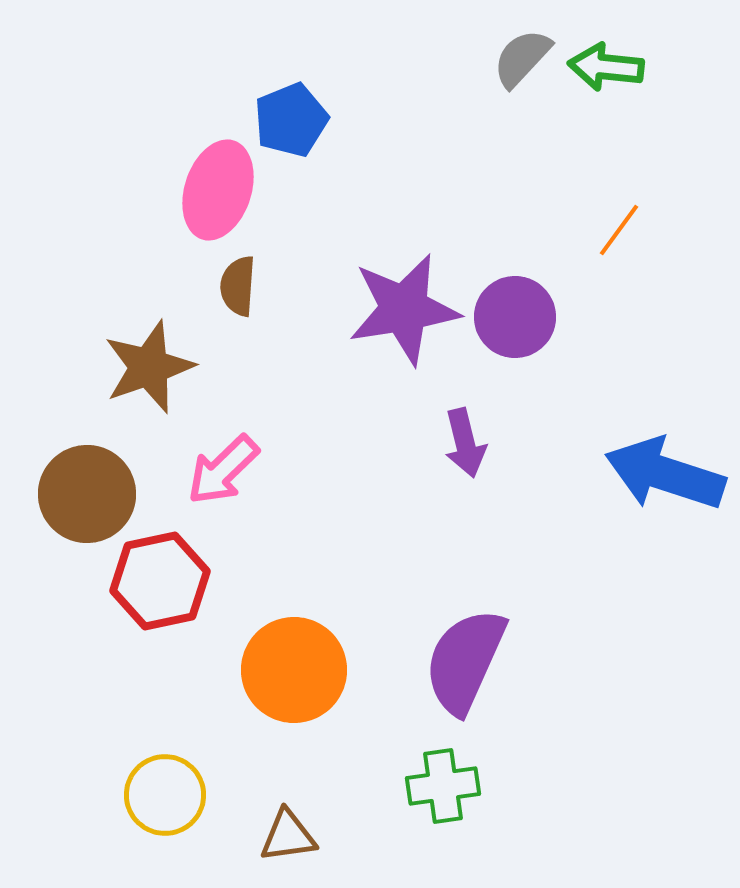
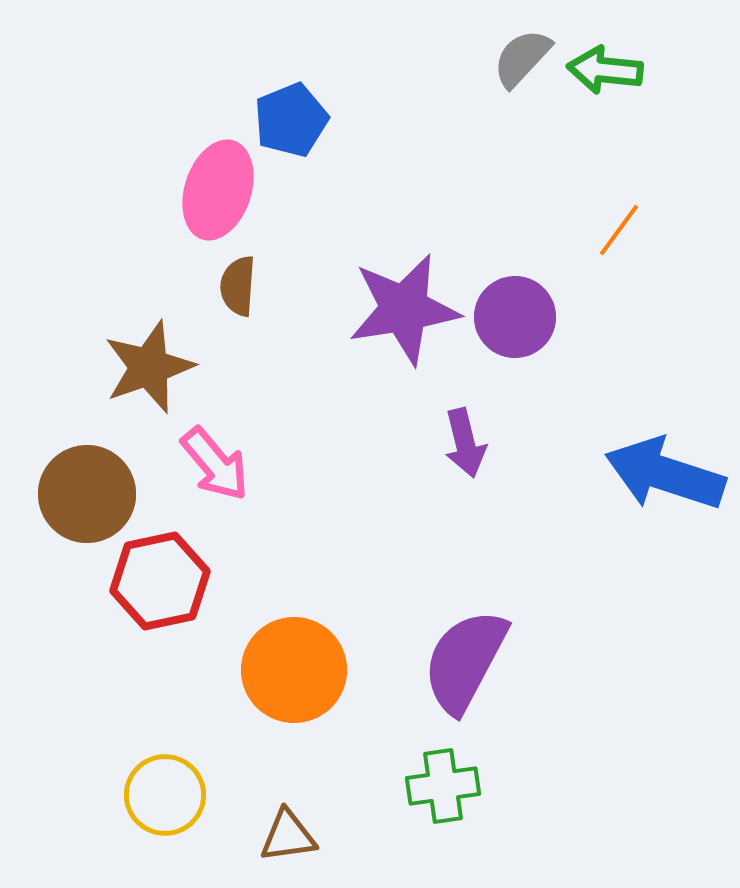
green arrow: moved 1 px left, 3 px down
pink arrow: moved 8 px left, 6 px up; rotated 86 degrees counterclockwise
purple semicircle: rotated 4 degrees clockwise
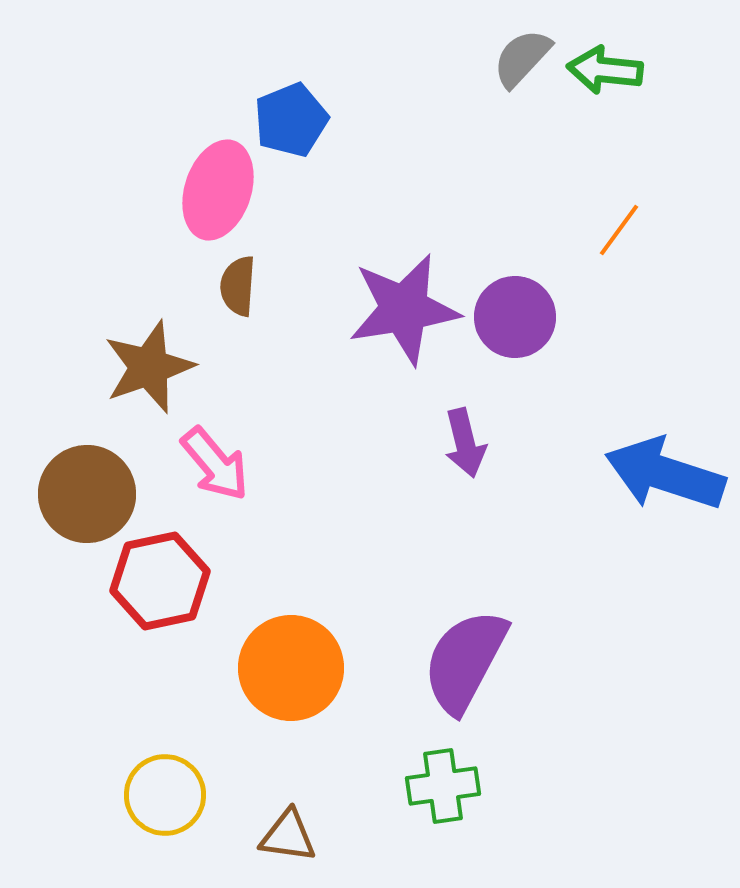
orange circle: moved 3 px left, 2 px up
brown triangle: rotated 16 degrees clockwise
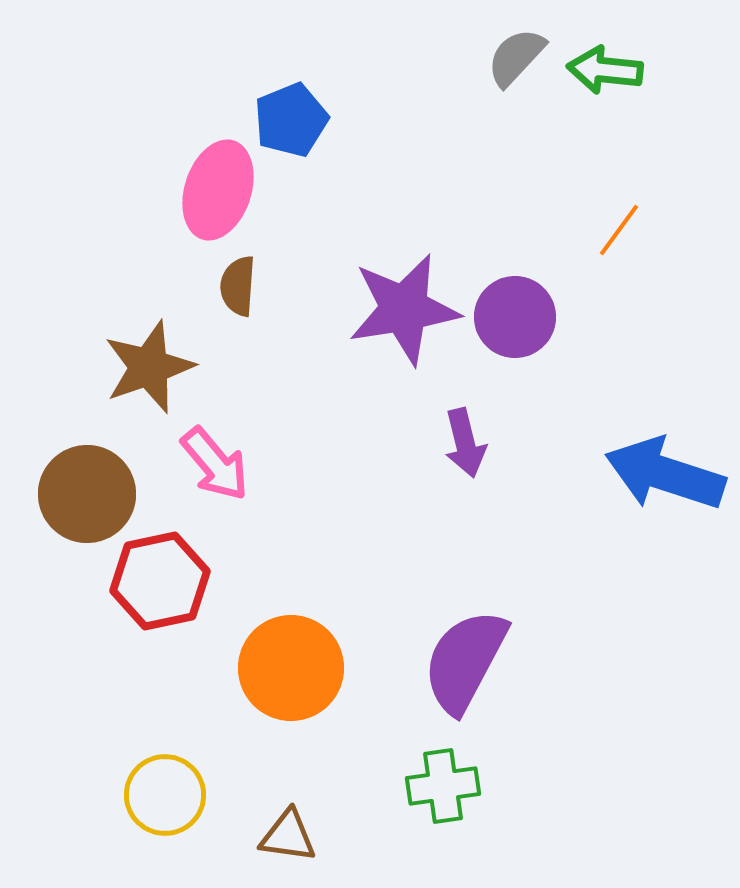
gray semicircle: moved 6 px left, 1 px up
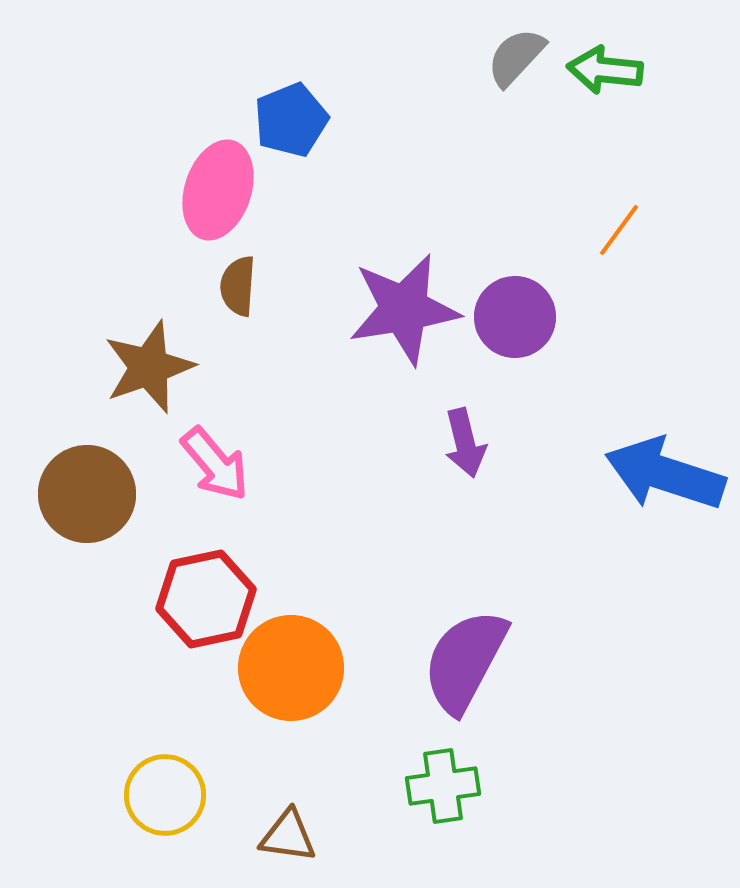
red hexagon: moved 46 px right, 18 px down
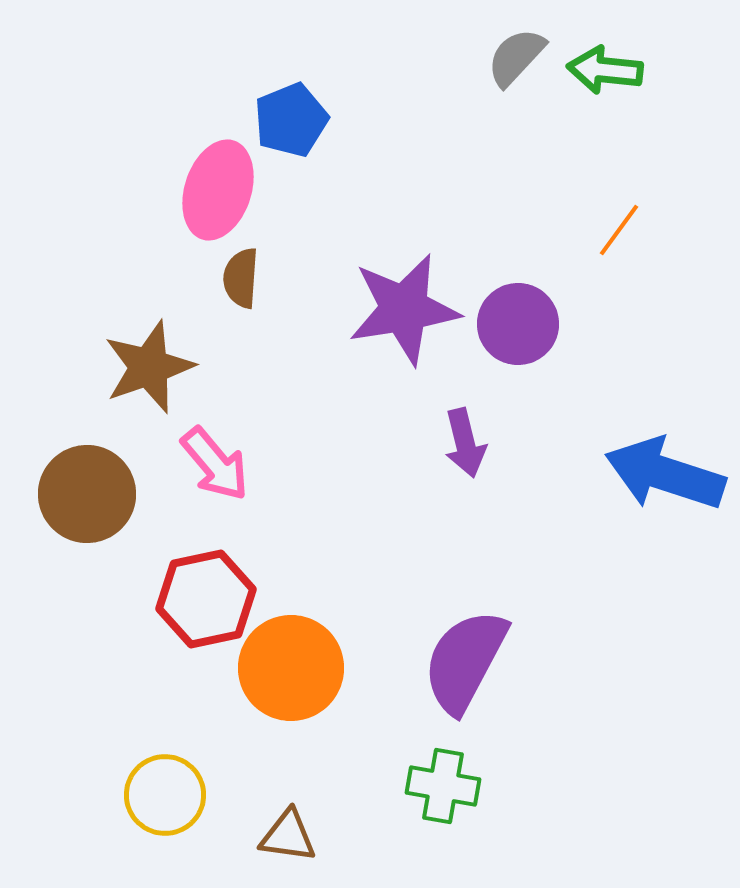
brown semicircle: moved 3 px right, 8 px up
purple circle: moved 3 px right, 7 px down
green cross: rotated 18 degrees clockwise
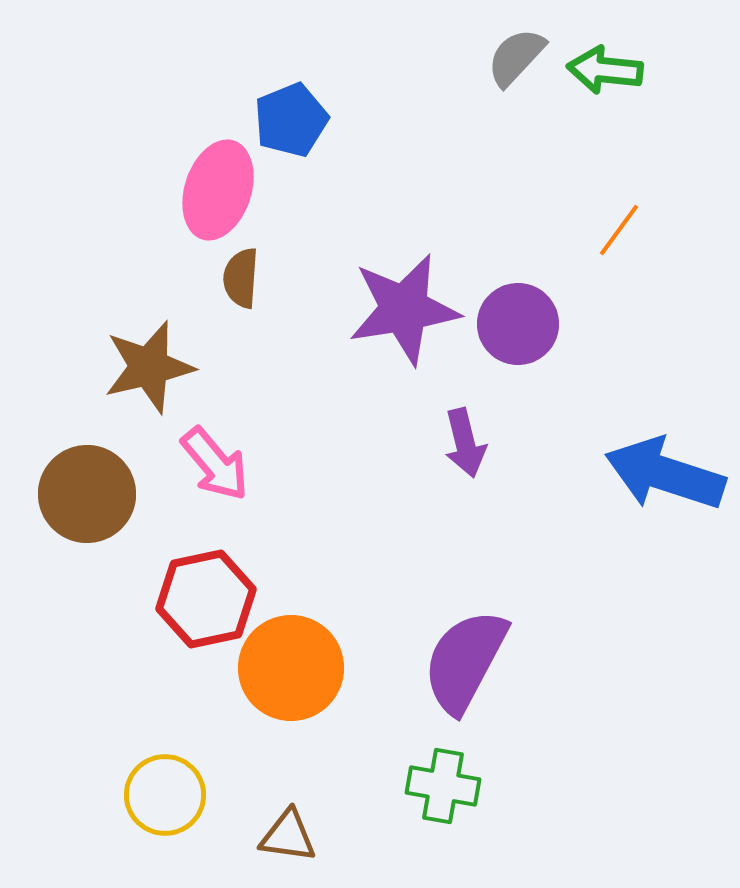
brown star: rotated 6 degrees clockwise
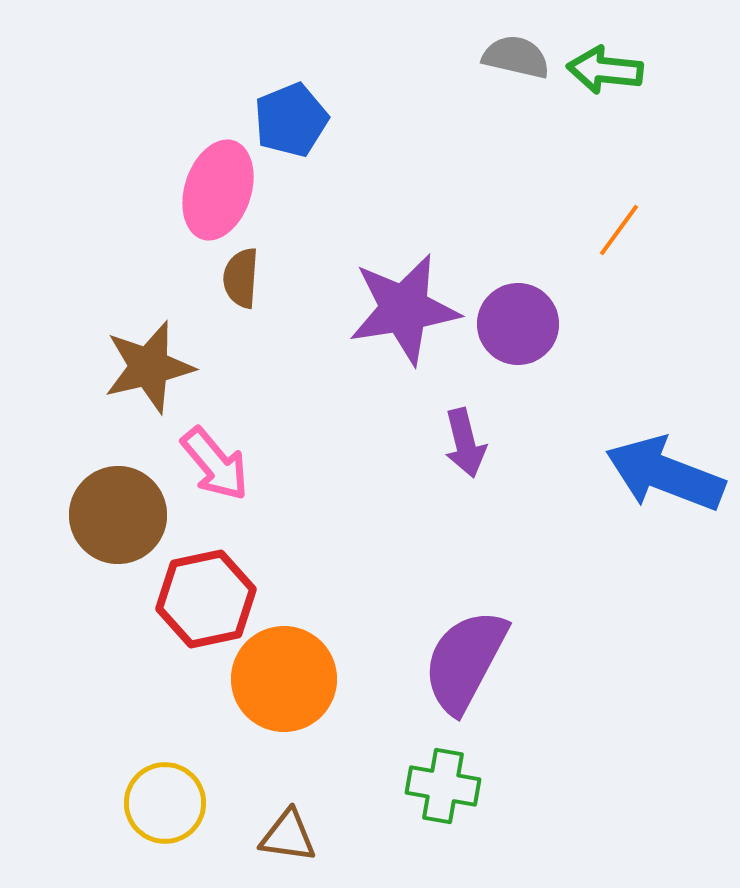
gray semicircle: rotated 60 degrees clockwise
blue arrow: rotated 3 degrees clockwise
brown circle: moved 31 px right, 21 px down
orange circle: moved 7 px left, 11 px down
yellow circle: moved 8 px down
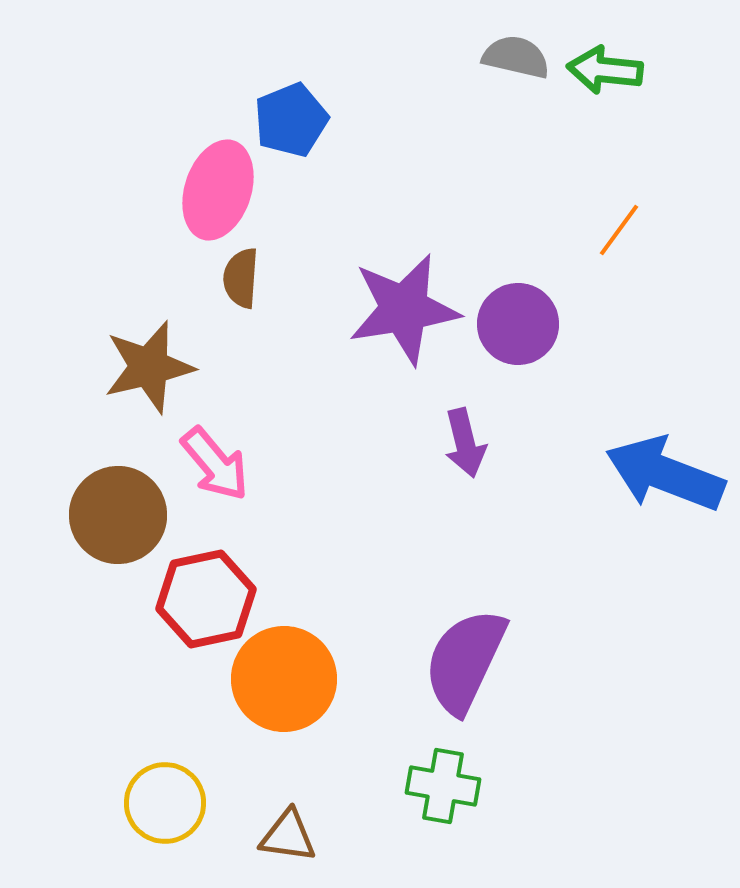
purple semicircle: rotated 3 degrees counterclockwise
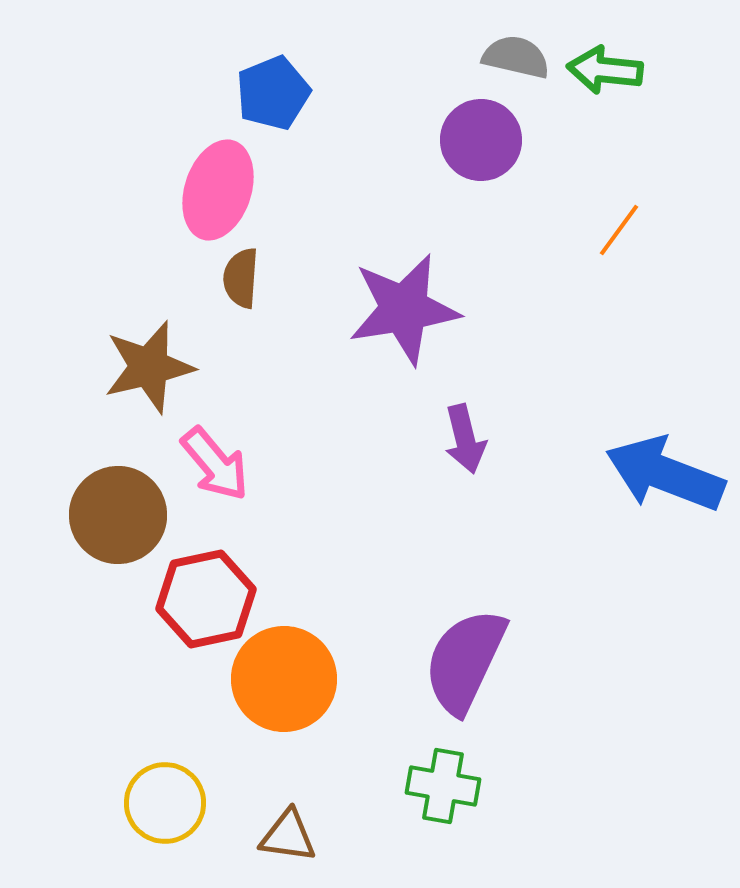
blue pentagon: moved 18 px left, 27 px up
purple circle: moved 37 px left, 184 px up
purple arrow: moved 4 px up
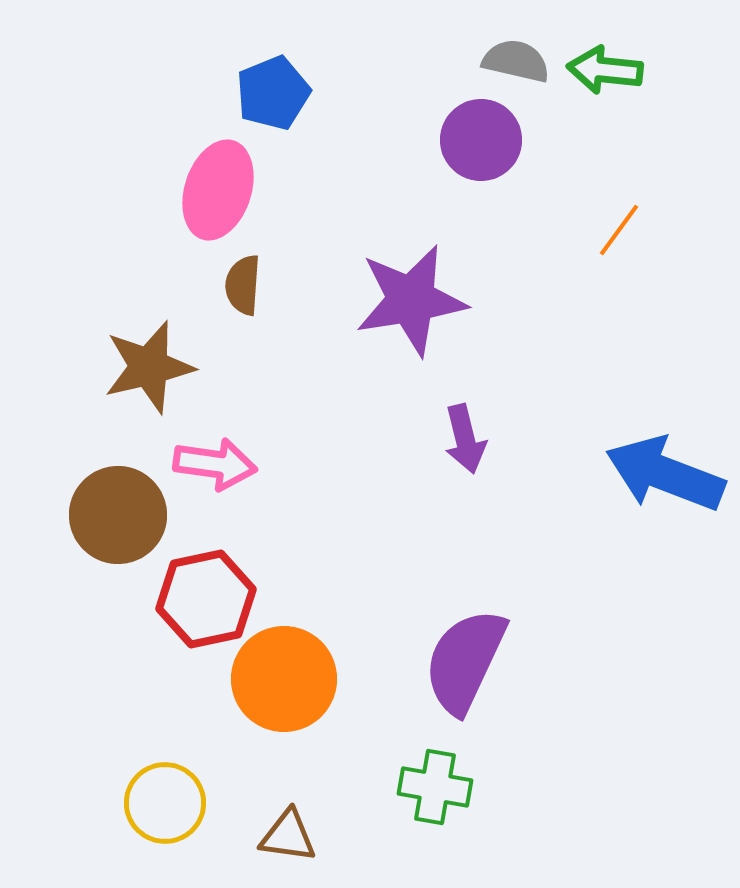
gray semicircle: moved 4 px down
brown semicircle: moved 2 px right, 7 px down
purple star: moved 7 px right, 9 px up
pink arrow: rotated 42 degrees counterclockwise
green cross: moved 8 px left, 1 px down
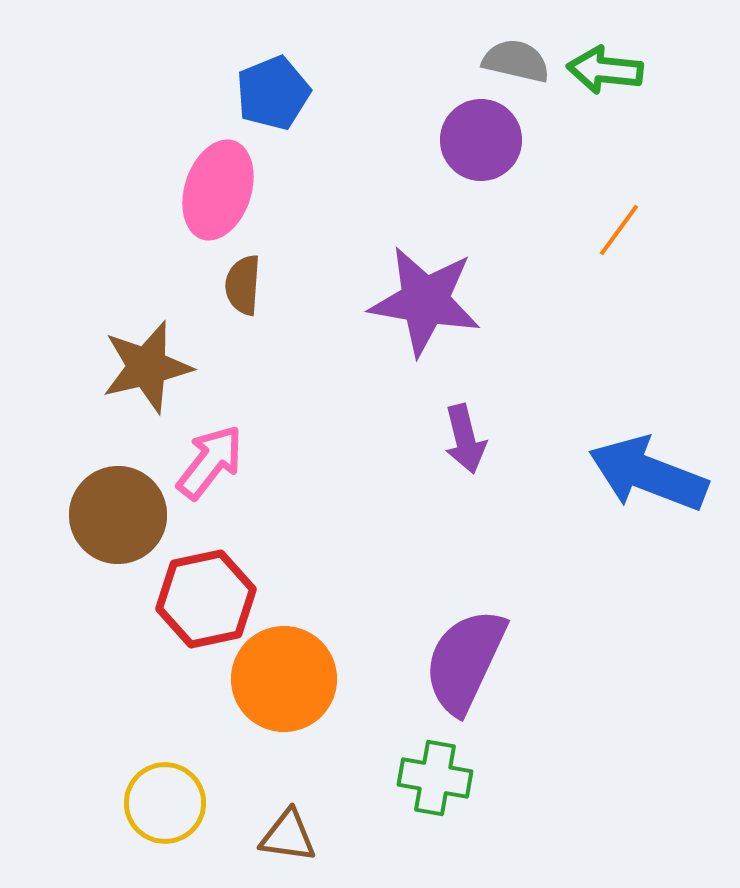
purple star: moved 14 px right, 1 px down; rotated 19 degrees clockwise
brown star: moved 2 px left
pink arrow: moved 5 px left, 2 px up; rotated 60 degrees counterclockwise
blue arrow: moved 17 px left
green cross: moved 9 px up
